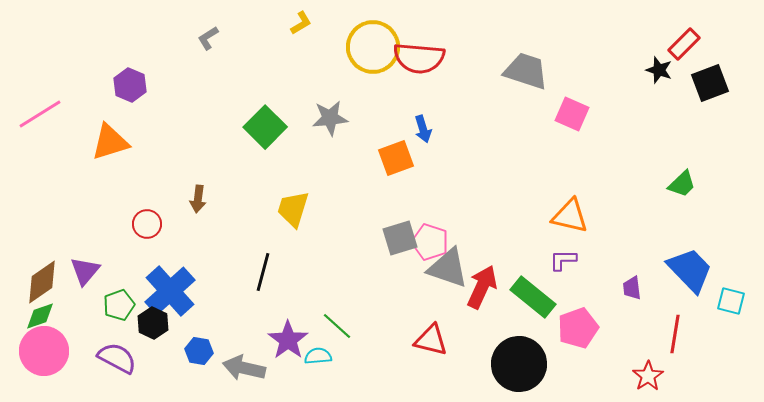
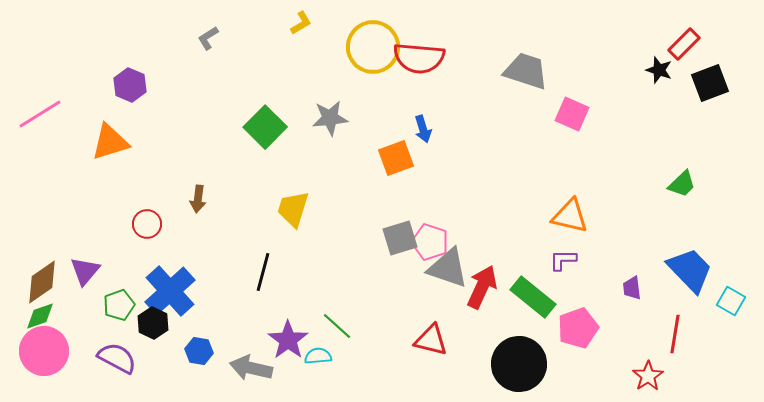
cyan square at (731, 301): rotated 16 degrees clockwise
gray arrow at (244, 368): moved 7 px right
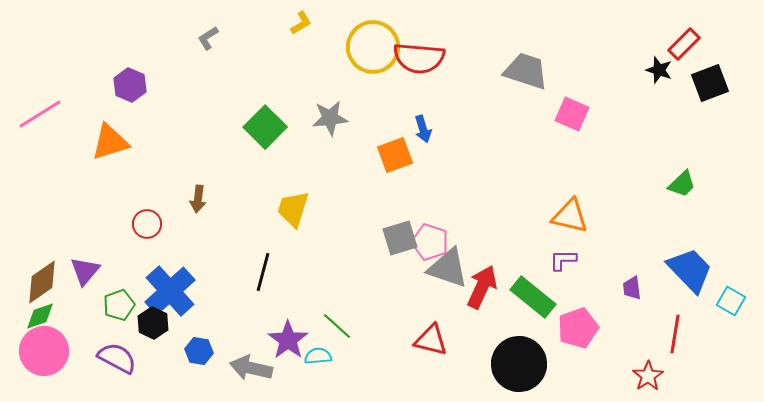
orange square at (396, 158): moved 1 px left, 3 px up
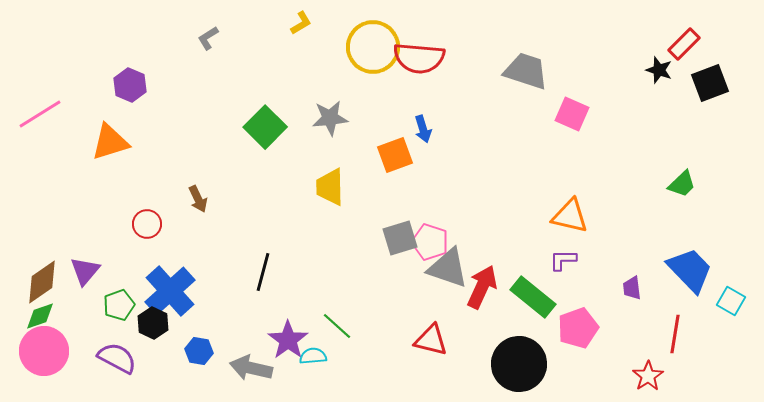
brown arrow at (198, 199): rotated 32 degrees counterclockwise
yellow trapezoid at (293, 209): moved 37 px right, 22 px up; rotated 18 degrees counterclockwise
cyan semicircle at (318, 356): moved 5 px left
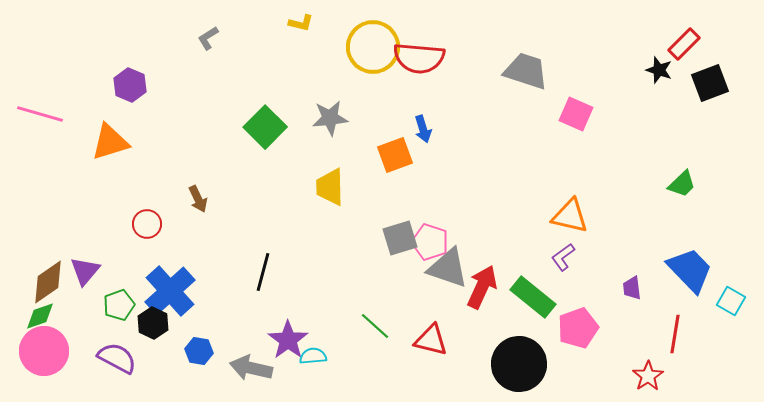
yellow L-shape at (301, 23): rotated 45 degrees clockwise
pink line at (40, 114): rotated 48 degrees clockwise
pink square at (572, 114): moved 4 px right
purple L-shape at (563, 260): moved 3 px up; rotated 36 degrees counterclockwise
brown diamond at (42, 282): moved 6 px right
green line at (337, 326): moved 38 px right
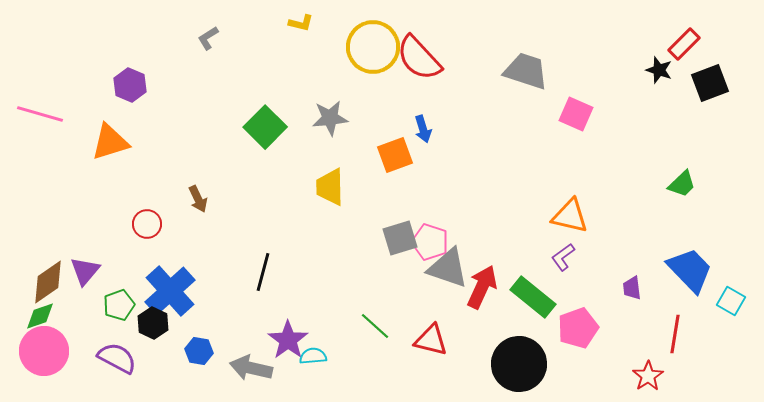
red semicircle at (419, 58): rotated 42 degrees clockwise
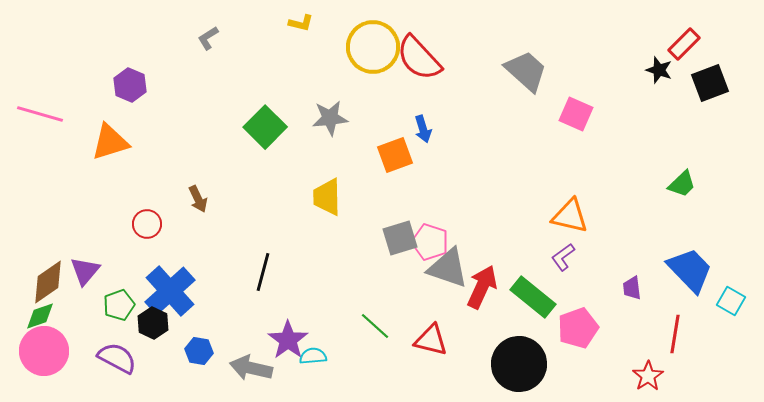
gray trapezoid at (526, 71): rotated 24 degrees clockwise
yellow trapezoid at (330, 187): moved 3 px left, 10 px down
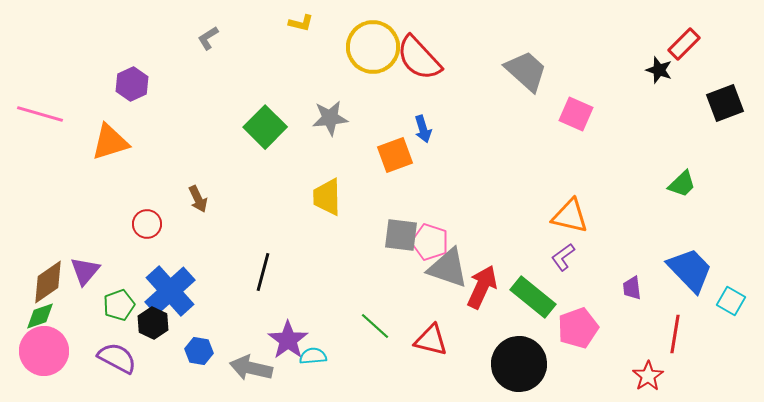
black square at (710, 83): moved 15 px right, 20 px down
purple hexagon at (130, 85): moved 2 px right, 1 px up; rotated 12 degrees clockwise
gray square at (400, 238): moved 1 px right, 3 px up; rotated 24 degrees clockwise
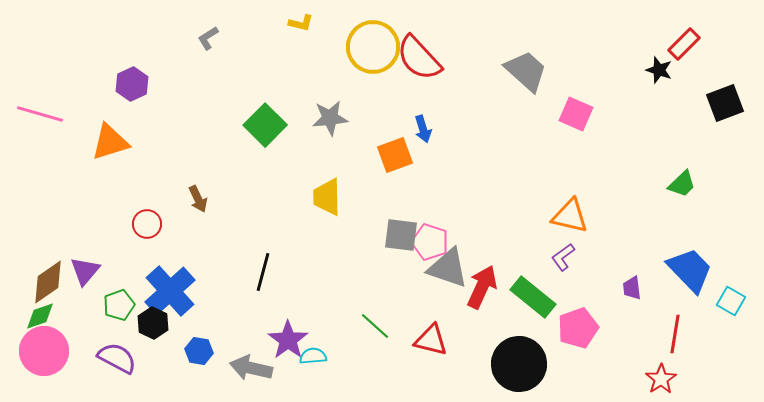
green square at (265, 127): moved 2 px up
red star at (648, 376): moved 13 px right, 3 px down
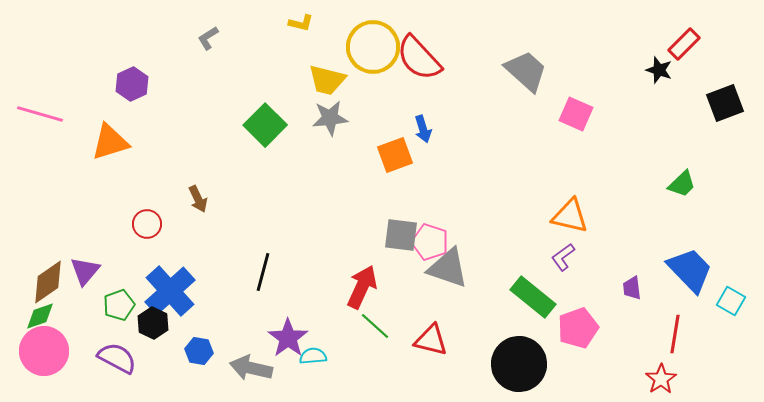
yellow trapezoid at (327, 197): moved 117 px up; rotated 75 degrees counterclockwise
red arrow at (482, 287): moved 120 px left
purple star at (288, 340): moved 2 px up
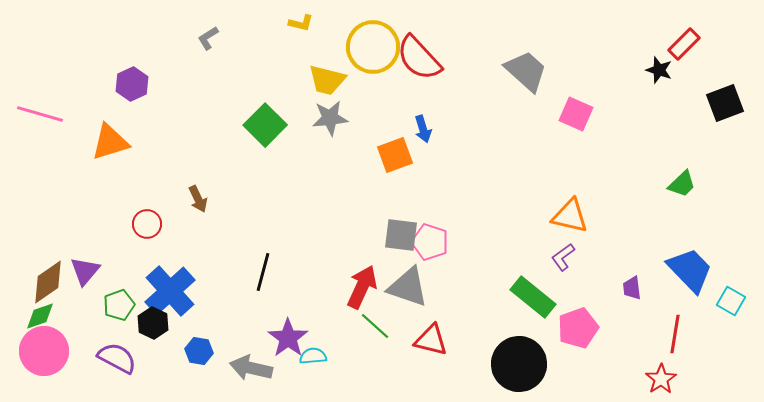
gray triangle at (448, 268): moved 40 px left, 19 px down
